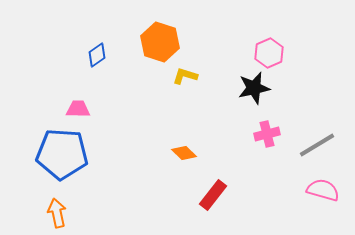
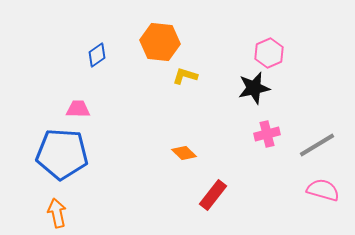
orange hexagon: rotated 12 degrees counterclockwise
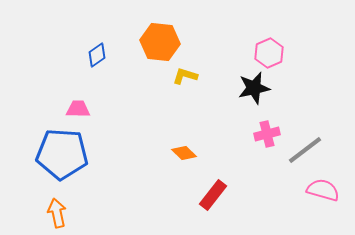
gray line: moved 12 px left, 5 px down; rotated 6 degrees counterclockwise
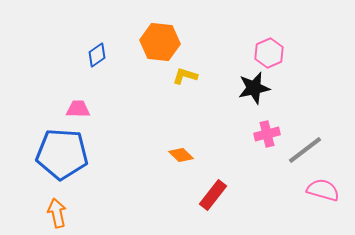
orange diamond: moved 3 px left, 2 px down
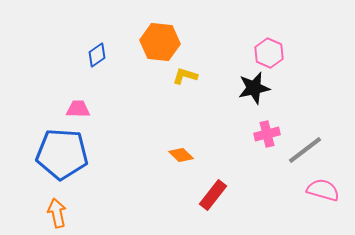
pink hexagon: rotated 12 degrees counterclockwise
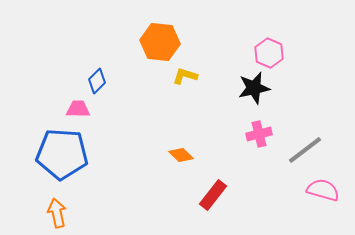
blue diamond: moved 26 px down; rotated 10 degrees counterclockwise
pink cross: moved 8 px left
